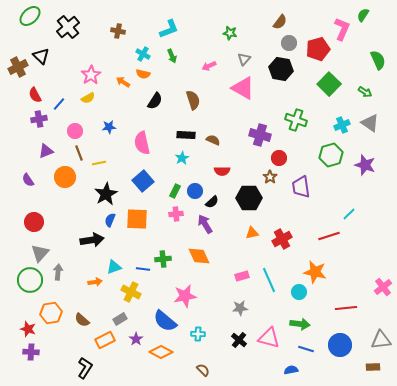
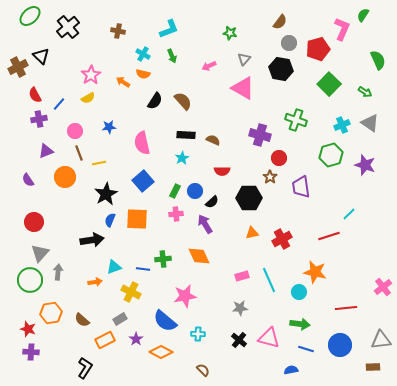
brown semicircle at (193, 100): moved 10 px left, 1 px down; rotated 24 degrees counterclockwise
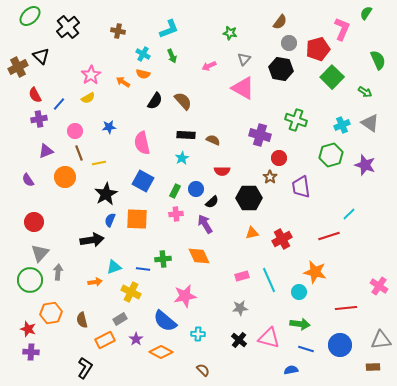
green semicircle at (363, 15): moved 3 px right, 2 px up
green square at (329, 84): moved 3 px right, 7 px up
blue square at (143, 181): rotated 20 degrees counterclockwise
blue circle at (195, 191): moved 1 px right, 2 px up
pink cross at (383, 287): moved 4 px left, 1 px up; rotated 18 degrees counterclockwise
brown semicircle at (82, 320): rotated 35 degrees clockwise
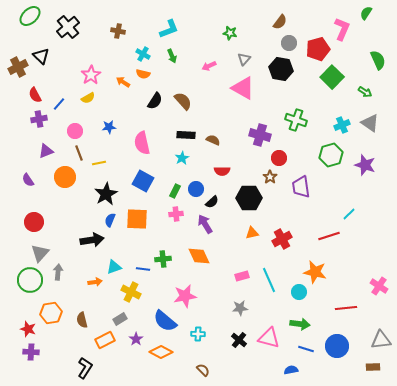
blue circle at (340, 345): moved 3 px left, 1 px down
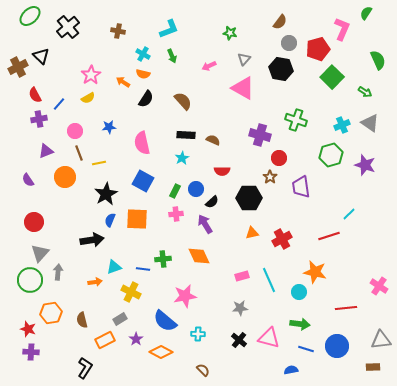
black semicircle at (155, 101): moved 9 px left, 2 px up
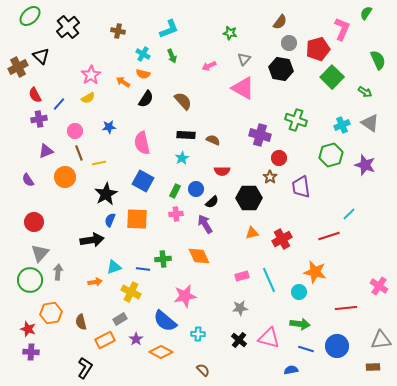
brown semicircle at (82, 320): moved 1 px left, 2 px down
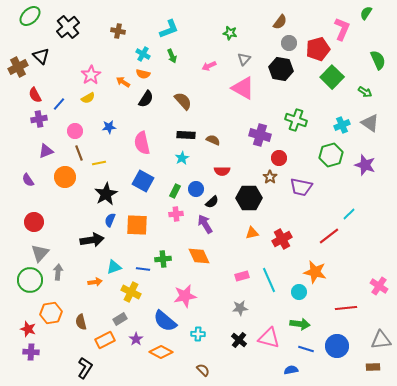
purple trapezoid at (301, 187): rotated 70 degrees counterclockwise
orange square at (137, 219): moved 6 px down
red line at (329, 236): rotated 20 degrees counterclockwise
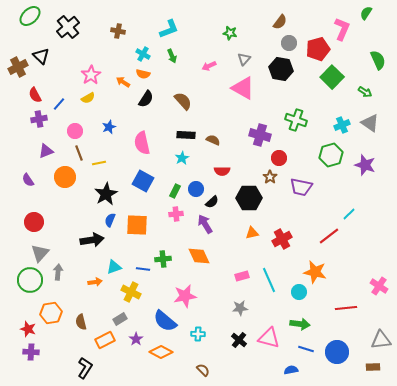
blue star at (109, 127): rotated 16 degrees counterclockwise
blue circle at (337, 346): moved 6 px down
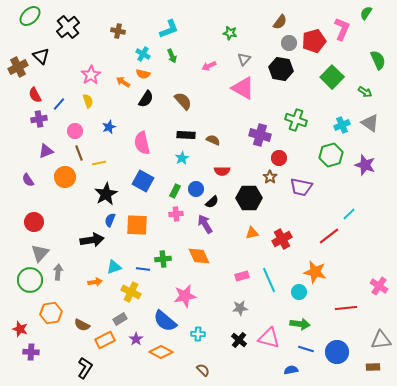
red pentagon at (318, 49): moved 4 px left, 8 px up
yellow semicircle at (88, 98): moved 3 px down; rotated 80 degrees counterclockwise
brown semicircle at (81, 322): moved 1 px right, 3 px down; rotated 49 degrees counterclockwise
red star at (28, 329): moved 8 px left
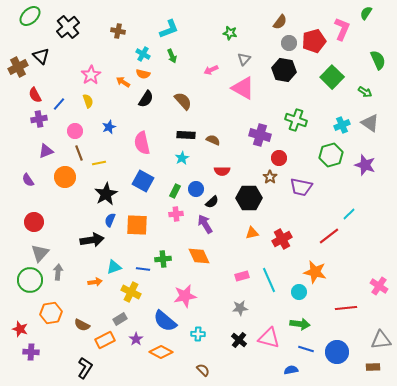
pink arrow at (209, 66): moved 2 px right, 4 px down
black hexagon at (281, 69): moved 3 px right, 1 px down
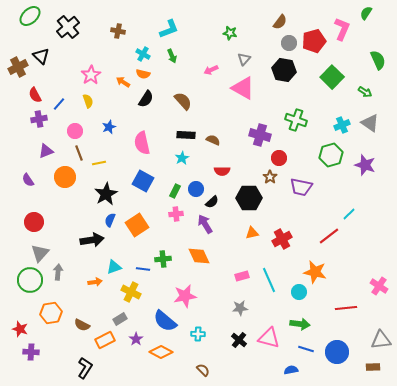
orange square at (137, 225): rotated 35 degrees counterclockwise
